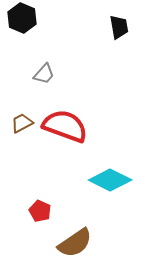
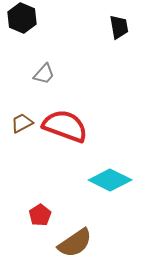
red pentagon: moved 4 px down; rotated 15 degrees clockwise
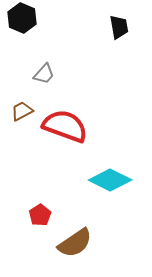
brown trapezoid: moved 12 px up
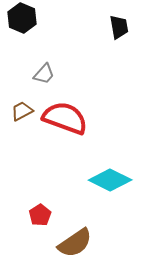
red semicircle: moved 8 px up
